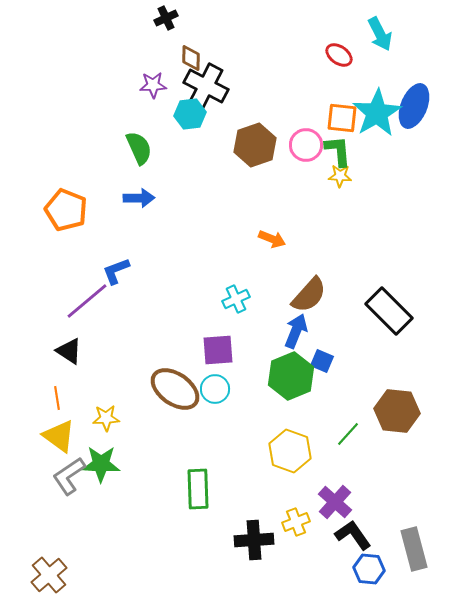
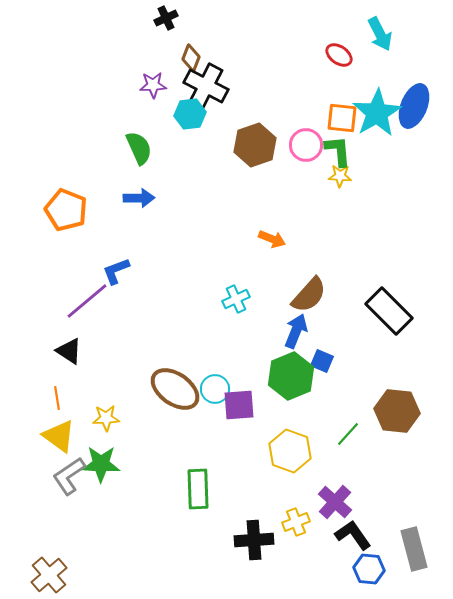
brown diamond at (191, 58): rotated 20 degrees clockwise
purple square at (218, 350): moved 21 px right, 55 px down
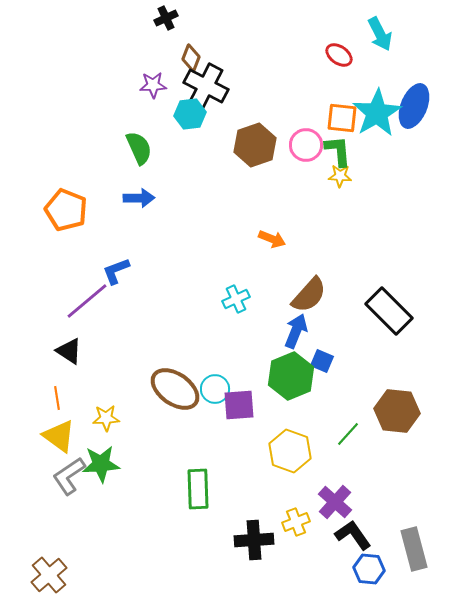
green star at (101, 464): rotated 6 degrees counterclockwise
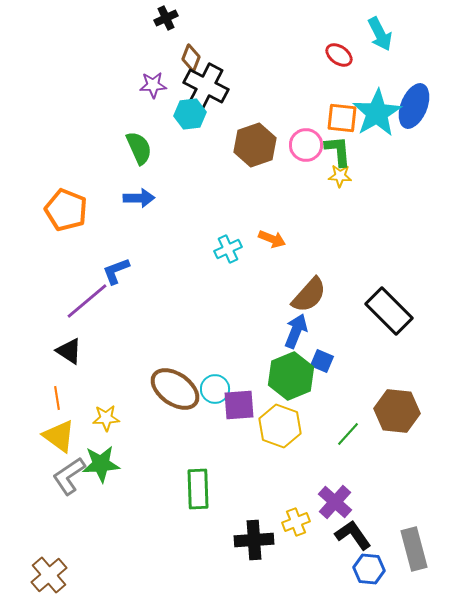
cyan cross at (236, 299): moved 8 px left, 50 px up
yellow hexagon at (290, 451): moved 10 px left, 25 px up
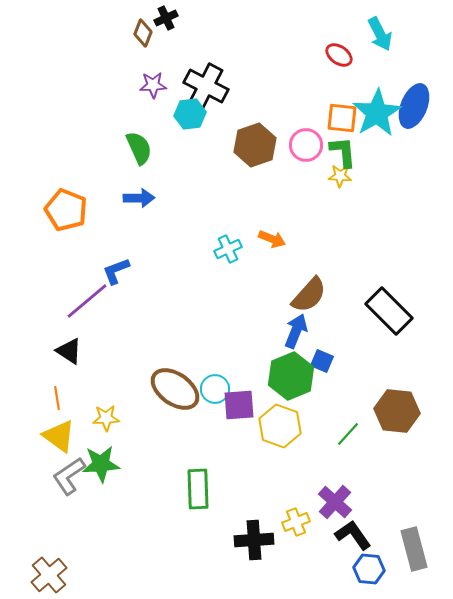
brown diamond at (191, 58): moved 48 px left, 25 px up
green L-shape at (338, 151): moved 5 px right, 1 px down
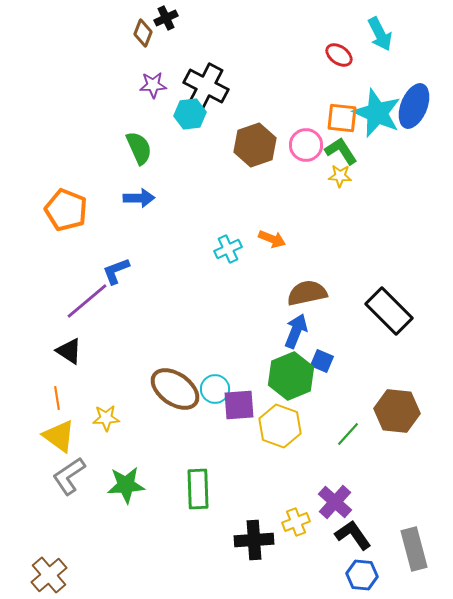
cyan star at (377, 113): rotated 18 degrees counterclockwise
green L-shape at (343, 152): moved 2 px left, 1 px up; rotated 28 degrees counterclockwise
brown semicircle at (309, 295): moved 2 px left, 2 px up; rotated 144 degrees counterclockwise
green star at (101, 464): moved 25 px right, 21 px down
blue hexagon at (369, 569): moved 7 px left, 6 px down
